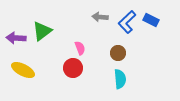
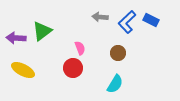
cyan semicircle: moved 5 px left, 5 px down; rotated 36 degrees clockwise
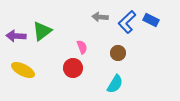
purple arrow: moved 2 px up
pink semicircle: moved 2 px right, 1 px up
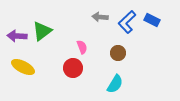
blue rectangle: moved 1 px right
purple arrow: moved 1 px right
yellow ellipse: moved 3 px up
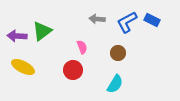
gray arrow: moved 3 px left, 2 px down
blue L-shape: rotated 15 degrees clockwise
red circle: moved 2 px down
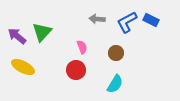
blue rectangle: moved 1 px left
green triangle: moved 1 px down; rotated 10 degrees counterclockwise
purple arrow: rotated 36 degrees clockwise
brown circle: moved 2 px left
red circle: moved 3 px right
